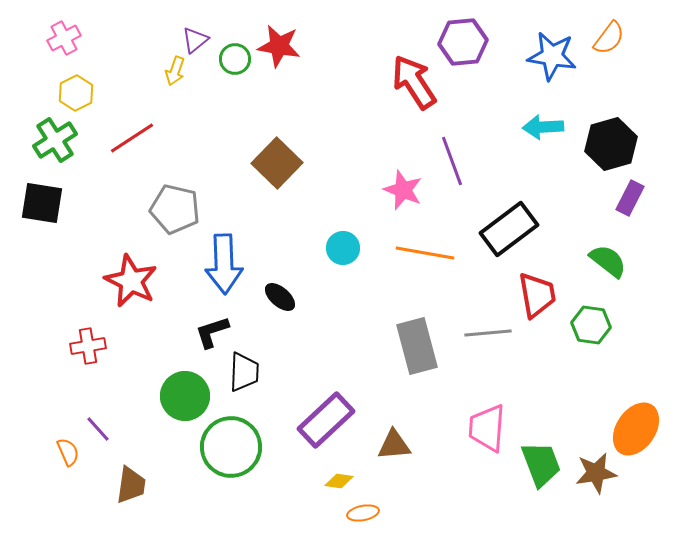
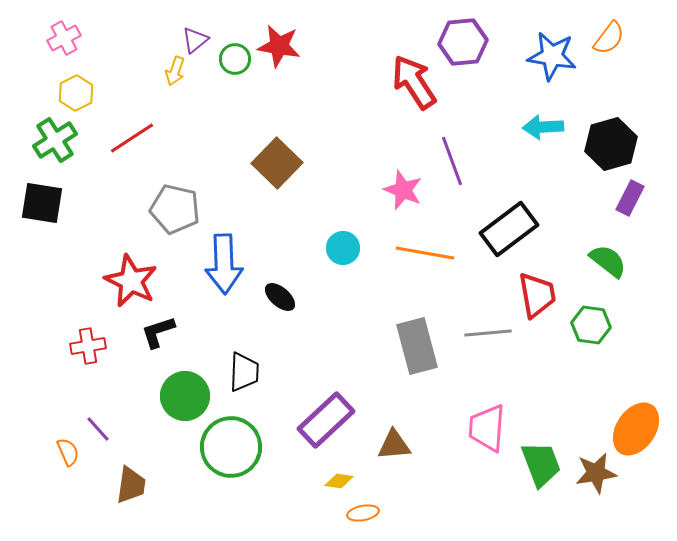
black L-shape at (212, 332): moved 54 px left
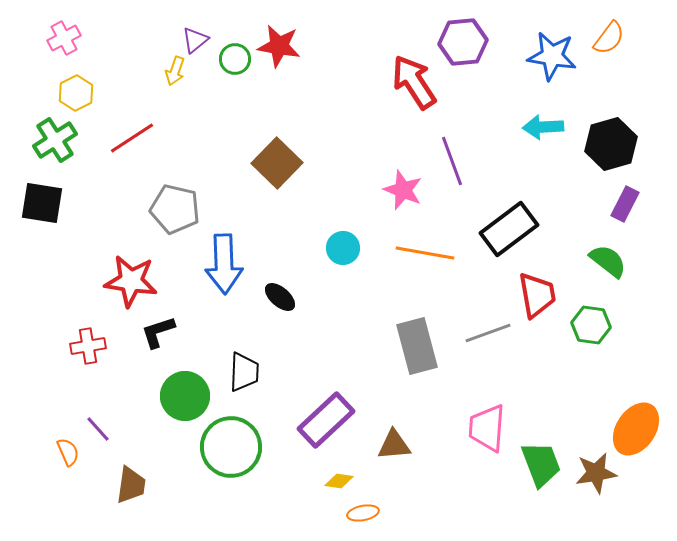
purple rectangle at (630, 198): moved 5 px left, 6 px down
red star at (131, 281): rotated 18 degrees counterclockwise
gray line at (488, 333): rotated 15 degrees counterclockwise
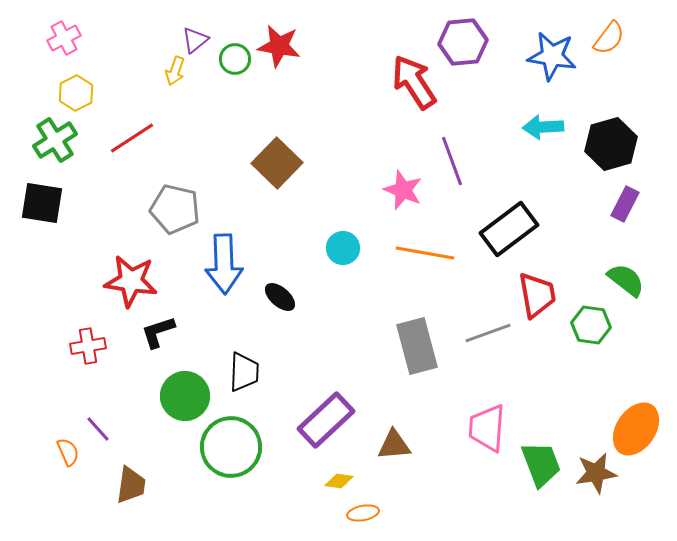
green semicircle at (608, 261): moved 18 px right, 19 px down
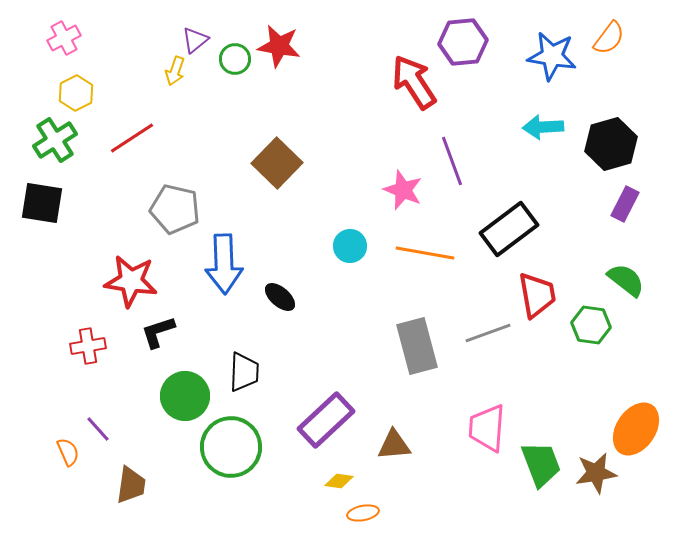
cyan circle at (343, 248): moved 7 px right, 2 px up
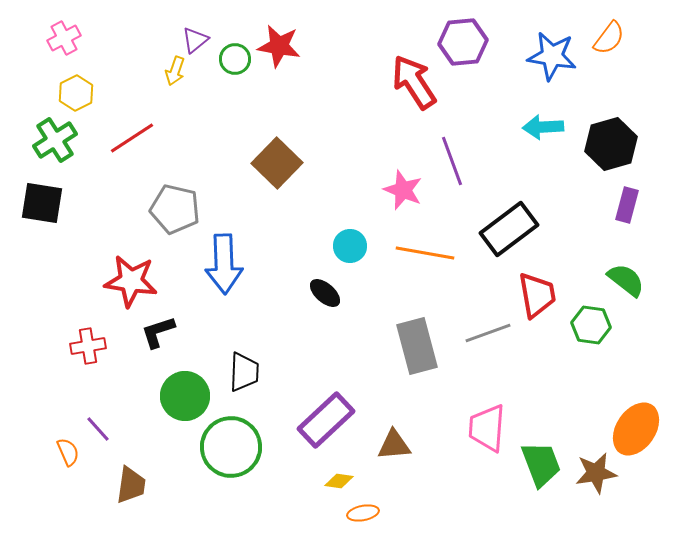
purple rectangle at (625, 204): moved 2 px right, 1 px down; rotated 12 degrees counterclockwise
black ellipse at (280, 297): moved 45 px right, 4 px up
